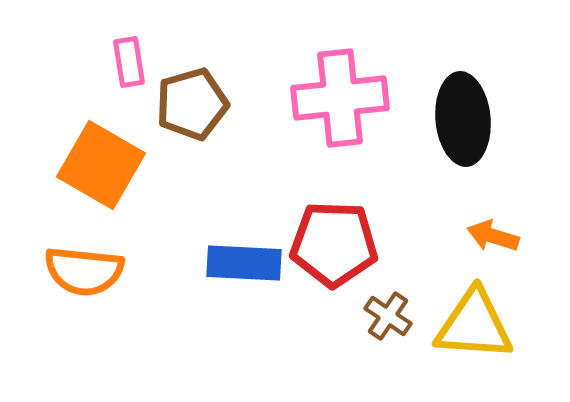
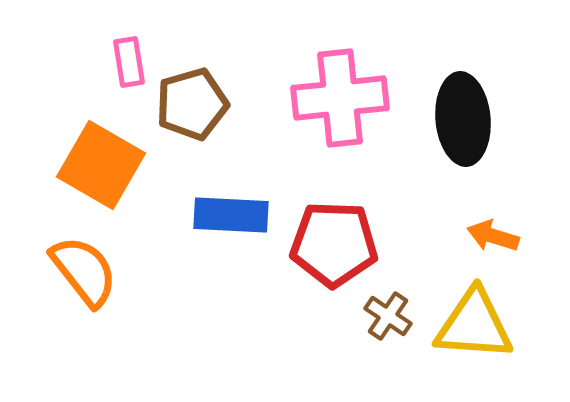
blue rectangle: moved 13 px left, 48 px up
orange semicircle: rotated 134 degrees counterclockwise
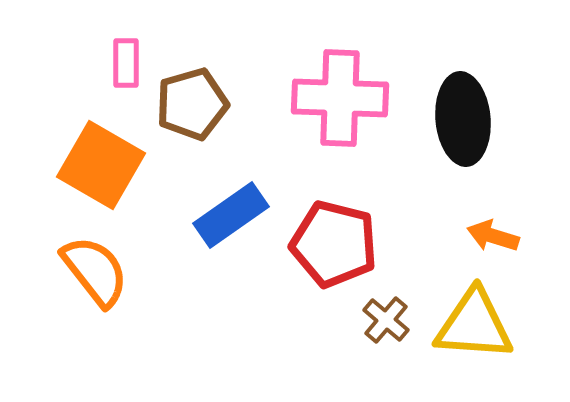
pink rectangle: moved 3 px left, 1 px down; rotated 9 degrees clockwise
pink cross: rotated 8 degrees clockwise
blue rectangle: rotated 38 degrees counterclockwise
red pentagon: rotated 12 degrees clockwise
orange semicircle: moved 11 px right
brown cross: moved 2 px left, 4 px down; rotated 6 degrees clockwise
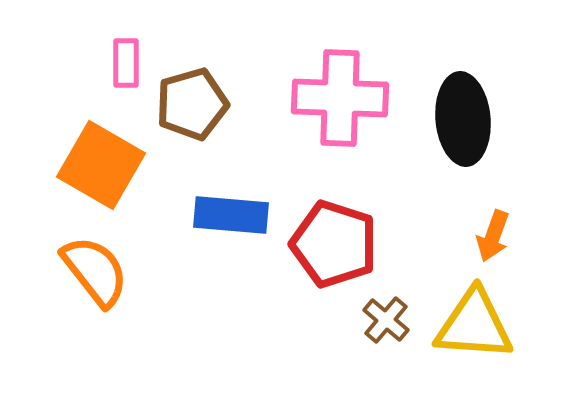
blue rectangle: rotated 40 degrees clockwise
orange arrow: rotated 87 degrees counterclockwise
red pentagon: rotated 4 degrees clockwise
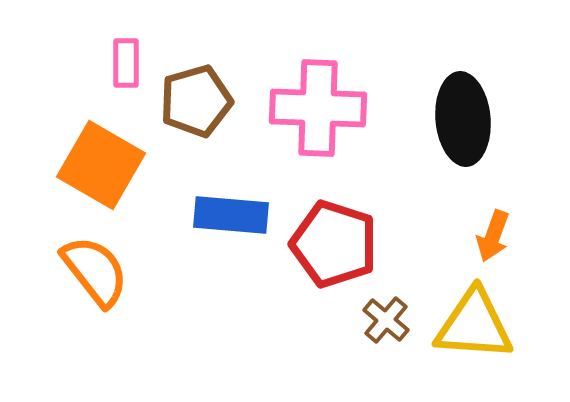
pink cross: moved 22 px left, 10 px down
brown pentagon: moved 4 px right, 3 px up
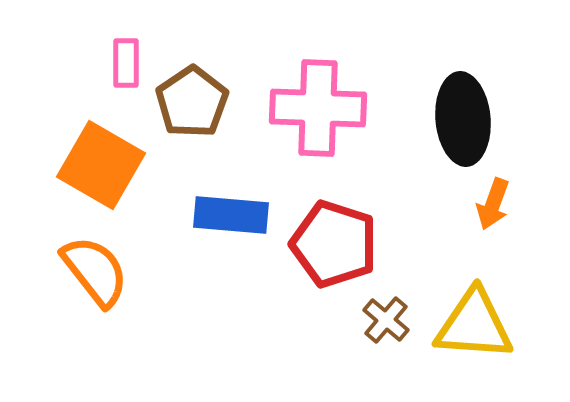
brown pentagon: moved 4 px left, 1 px down; rotated 18 degrees counterclockwise
orange arrow: moved 32 px up
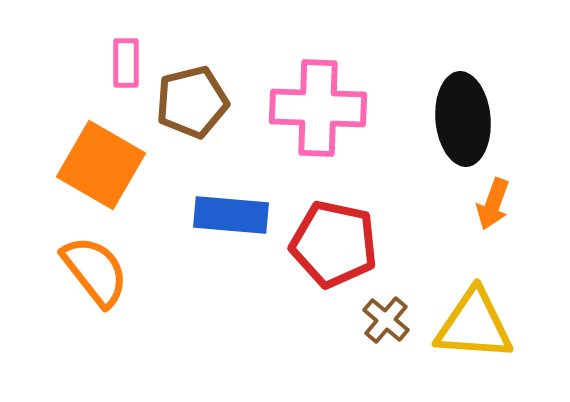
brown pentagon: rotated 20 degrees clockwise
red pentagon: rotated 6 degrees counterclockwise
